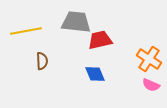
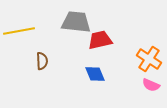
yellow line: moved 7 px left
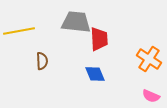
red trapezoid: moved 1 px left, 1 px up; rotated 100 degrees clockwise
pink semicircle: moved 11 px down
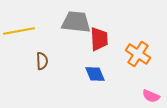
orange cross: moved 11 px left, 5 px up
